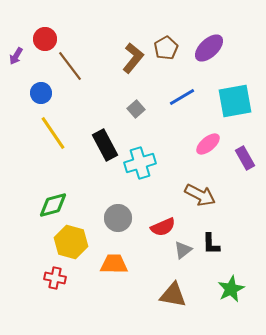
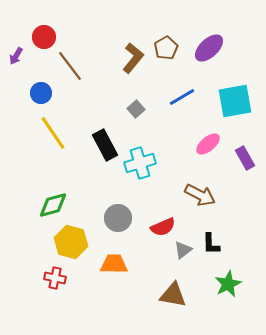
red circle: moved 1 px left, 2 px up
green star: moved 3 px left, 5 px up
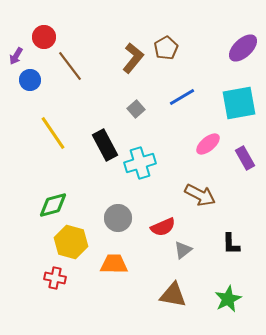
purple ellipse: moved 34 px right
blue circle: moved 11 px left, 13 px up
cyan square: moved 4 px right, 2 px down
black L-shape: moved 20 px right
green star: moved 15 px down
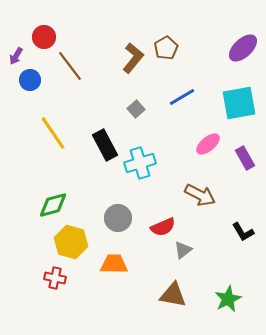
black L-shape: moved 12 px right, 12 px up; rotated 30 degrees counterclockwise
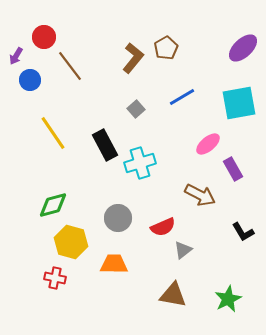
purple rectangle: moved 12 px left, 11 px down
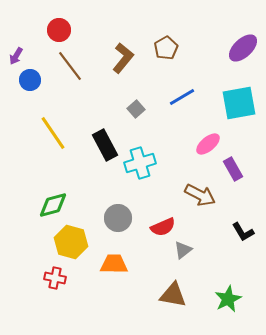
red circle: moved 15 px right, 7 px up
brown L-shape: moved 10 px left
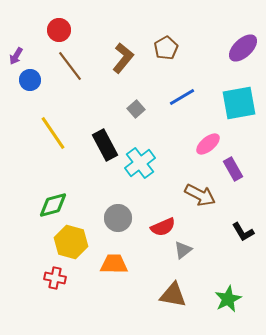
cyan cross: rotated 20 degrees counterclockwise
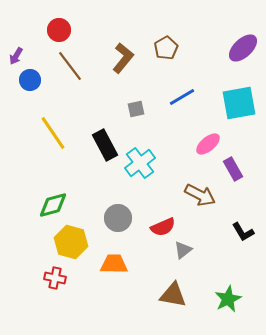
gray square: rotated 30 degrees clockwise
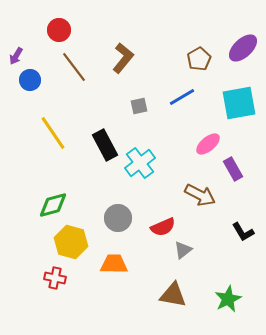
brown pentagon: moved 33 px right, 11 px down
brown line: moved 4 px right, 1 px down
gray square: moved 3 px right, 3 px up
